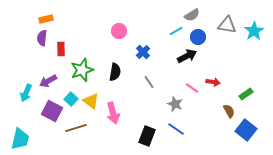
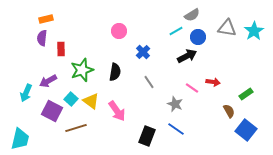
gray triangle: moved 3 px down
pink arrow: moved 4 px right, 2 px up; rotated 20 degrees counterclockwise
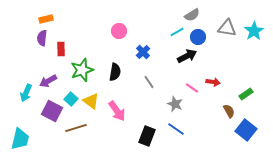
cyan line: moved 1 px right, 1 px down
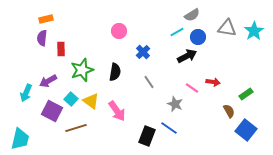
blue line: moved 7 px left, 1 px up
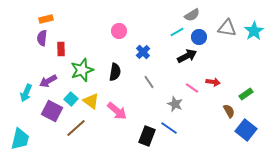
blue circle: moved 1 px right
pink arrow: rotated 15 degrees counterclockwise
brown line: rotated 25 degrees counterclockwise
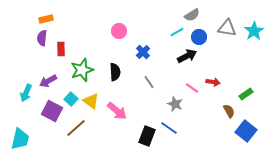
black semicircle: rotated 12 degrees counterclockwise
blue square: moved 1 px down
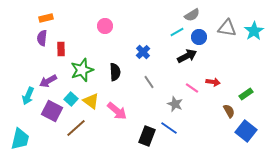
orange rectangle: moved 1 px up
pink circle: moved 14 px left, 5 px up
cyan arrow: moved 2 px right, 3 px down
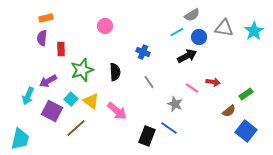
gray triangle: moved 3 px left
blue cross: rotated 24 degrees counterclockwise
brown semicircle: rotated 80 degrees clockwise
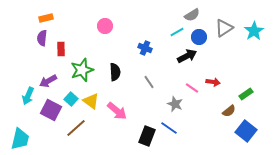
gray triangle: rotated 42 degrees counterclockwise
blue cross: moved 2 px right, 4 px up
purple square: moved 1 px left, 1 px up
